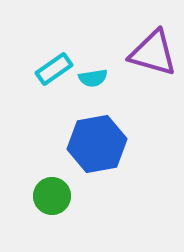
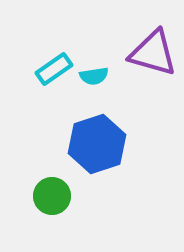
cyan semicircle: moved 1 px right, 2 px up
blue hexagon: rotated 8 degrees counterclockwise
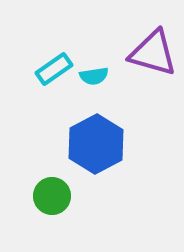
blue hexagon: moved 1 px left; rotated 10 degrees counterclockwise
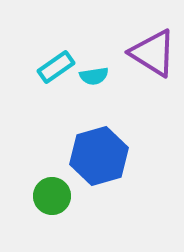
purple triangle: rotated 16 degrees clockwise
cyan rectangle: moved 2 px right, 2 px up
blue hexagon: moved 3 px right, 12 px down; rotated 12 degrees clockwise
